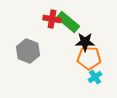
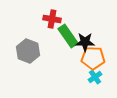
green rectangle: moved 14 px down; rotated 15 degrees clockwise
orange pentagon: moved 4 px right
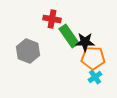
green rectangle: moved 1 px right
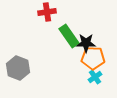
red cross: moved 5 px left, 7 px up; rotated 18 degrees counterclockwise
black star: moved 1 px right, 1 px down
gray hexagon: moved 10 px left, 17 px down
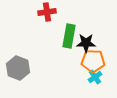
green rectangle: rotated 45 degrees clockwise
orange pentagon: moved 3 px down
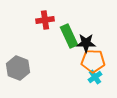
red cross: moved 2 px left, 8 px down
green rectangle: rotated 35 degrees counterclockwise
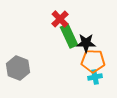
red cross: moved 15 px right, 1 px up; rotated 36 degrees counterclockwise
cyan cross: rotated 24 degrees clockwise
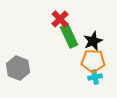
black star: moved 7 px right, 2 px up; rotated 24 degrees counterclockwise
